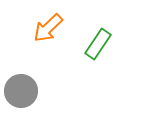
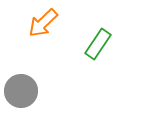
orange arrow: moved 5 px left, 5 px up
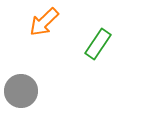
orange arrow: moved 1 px right, 1 px up
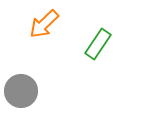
orange arrow: moved 2 px down
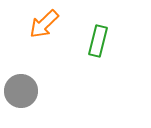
green rectangle: moved 3 px up; rotated 20 degrees counterclockwise
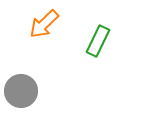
green rectangle: rotated 12 degrees clockwise
